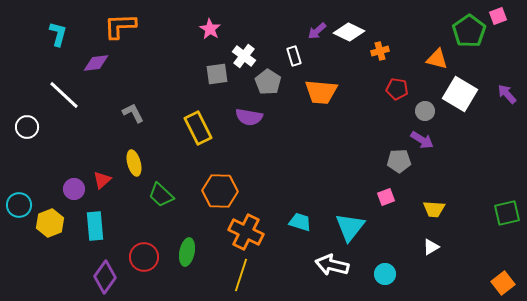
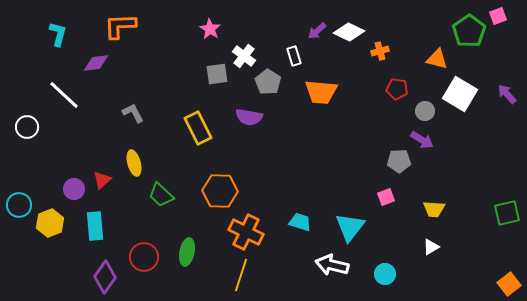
orange square at (503, 283): moved 6 px right, 1 px down
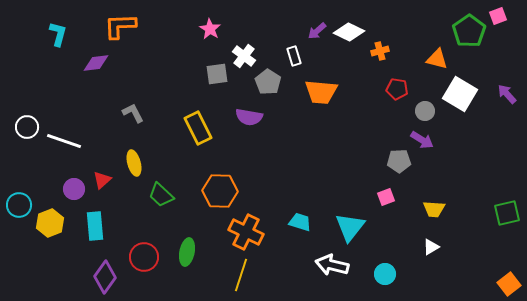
white line at (64, 95): moved 46 px down; rotated 24 degrees counterclockwise
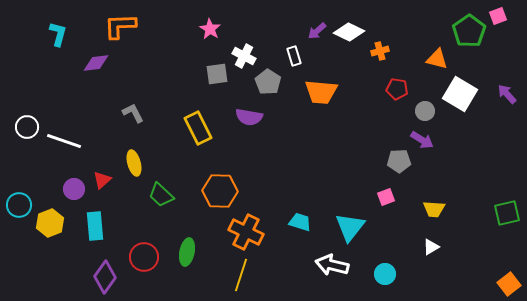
white cross at (244, 56): rotated 10 degrees counterclockwise
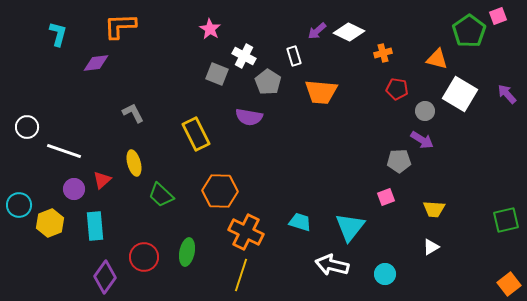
orange cross at (380, 51): moved 3 px right, 2 px down
gray square at (217, 74): rotated 30 degrees clockwise
yellow rectangle at (198, 128): moved 2 px left, 6 px down
white line at (64, 141): moved 10 px down
green square at (507, 213): moved 1 px left, 7 px down
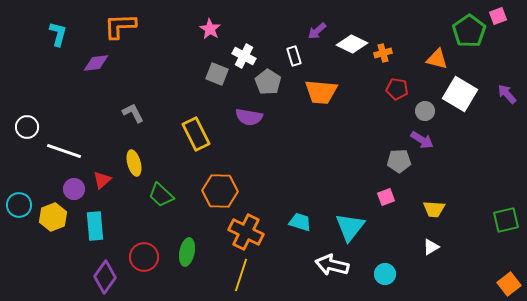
white diamond at (349, 32): moved 3 px right, 12 px down
yellow hexagon at (50, 223): moved 3 px right, 6 px up
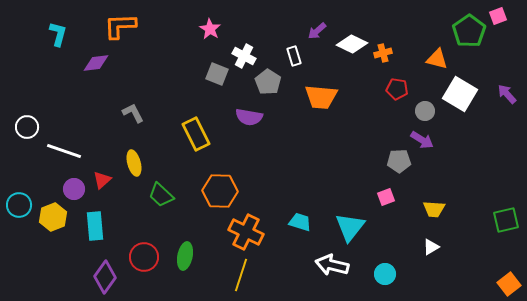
orange trapezoid at (321, 92): moved 5 px down
green ellipse at (187, 252): moved 2 px left, 4 px down
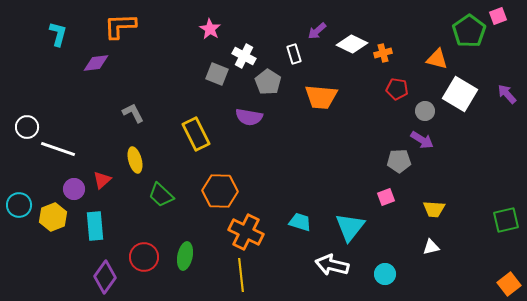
white rectangle at (294, 56): moved 2 px up
white line at (64, 151): moved 6 px left, 2 px up
yellow ellipse at (134, 163): moved 1 px right, 3 px up
white triangle at (431, 247): rotated 18 degrees clockwise
yellow line at (241, 275): rotated 24 degrees counterclockwise
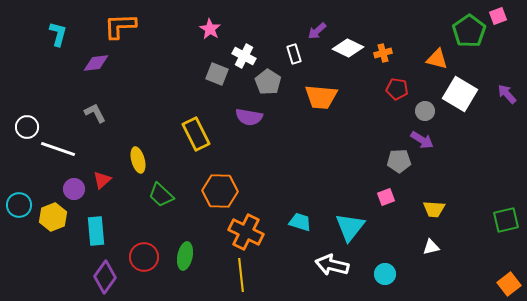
white diamond at (352, 44): moved 4 px left, 4 px down
gray L-shape at (133, 113): moved 38 px left
yellow ellipse at (135, 160): moved 3 px right
cyan rectangle at (95, 226): moved 1 px right, 5 px down
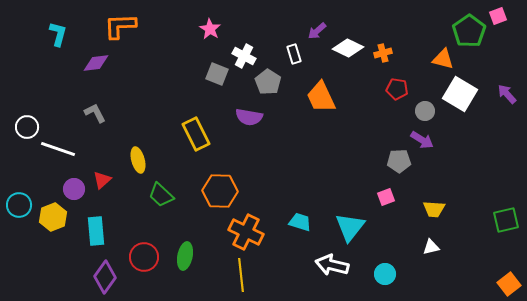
orange triangle at (437, 59): moved 6 px right
orange trapezoid at (321, 97): rotated 60 degrees clockwise
